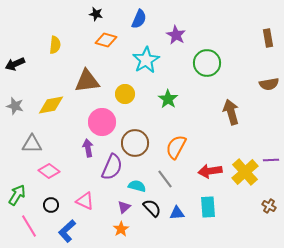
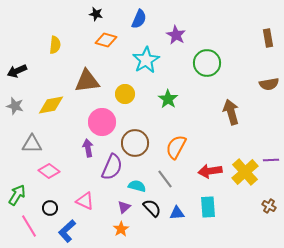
black arrow: moved 2 px right, 7 px down
black circle: moved 1 px left, 3 px down
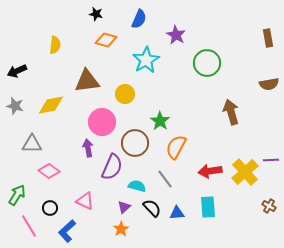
green star: moved 8 px left, 22 px down
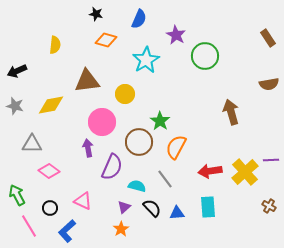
brown rectangle: rotated 24 degrees counterclockwise
green circle: moved 2 px left, 7 px up
brown circle: moved 4 px right, 1 px up
green arrow: rotated 60 degrees counterclockwise
pink triangle: moved 2 px left
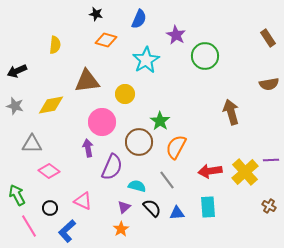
gray line: moved 2 px right, 1 px down
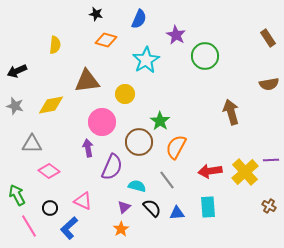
blue L-shape: moved 2 px right, 3 px up
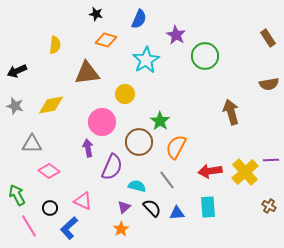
brown triangle: moved 8 px up
